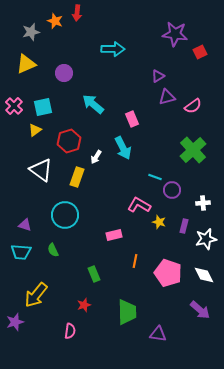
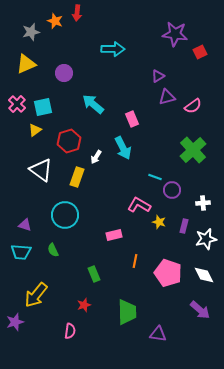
pink cross at (14, 106): moved 3 px right, 2 px up
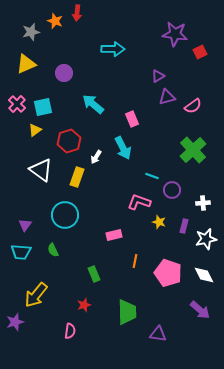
cyan line at (155, 177): moved 3 px left, 1 px up
pink L-shape at (139, 205): moved 3 px up; rotated 10 degrees counterclockwise
purple triangle at (25, 225): rotated 48 degrees clockwise
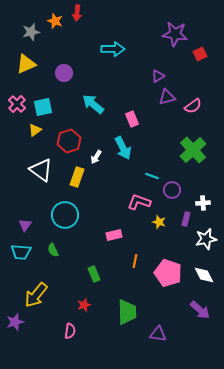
red square at (200, 52): moved 2 px down
purple rectangle at (184, 226): moved 2 px right, 7 px up
